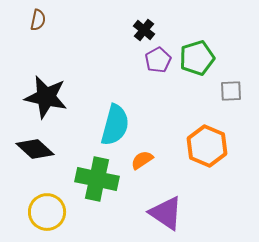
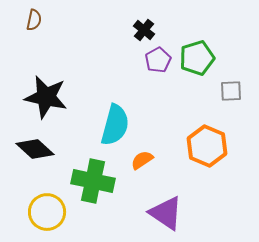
brown semicircle: moved 4 px left
green cross: moved 4 px left, 2 px down
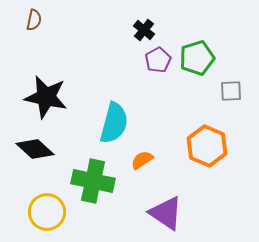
cyan semicircle: moved 1 px left, 2 px up
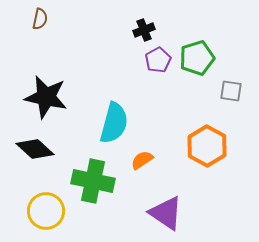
brown semicircle: moved 6 px right, 1 px up
black cross: rotated 30 degrees clockwise
gray square: rotated 10 degrees clockwise
orange hexagon: rotated 6 degrees clockwise
yellow circle: moved 1 px left, 1 px up
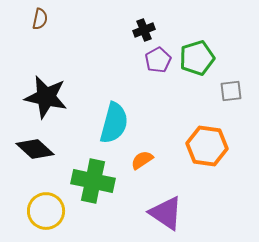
gray square: rotated 15 degrees counterclockwise
orange hexagon: rotated 21 degrees counterclockwise
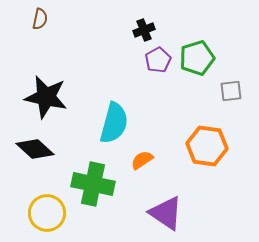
green cross: moved 3 px down
yellow circle: moved 1 px right, 2 px down
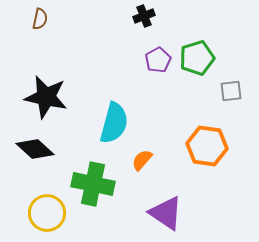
black cross: moved 14 px up
orange semicircle: rotated 15 degrees counterclockwise
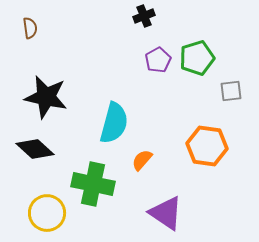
brown semicircle: moved 10 px left, 9 px down; rotated 20 degrees counterclockwise
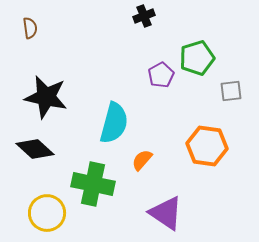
purple pentagon: moved 3 px right, 15 px down
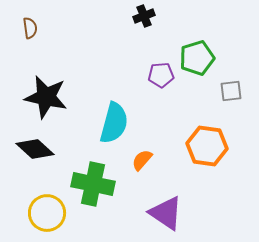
purple pentagon: rotated 25 degrees clockwise
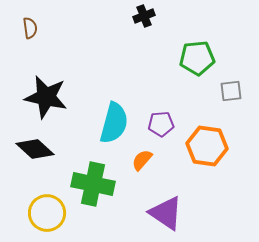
green pentagon: rotated 12 degrees clockwise
purple pentagon: moved 49 px down
